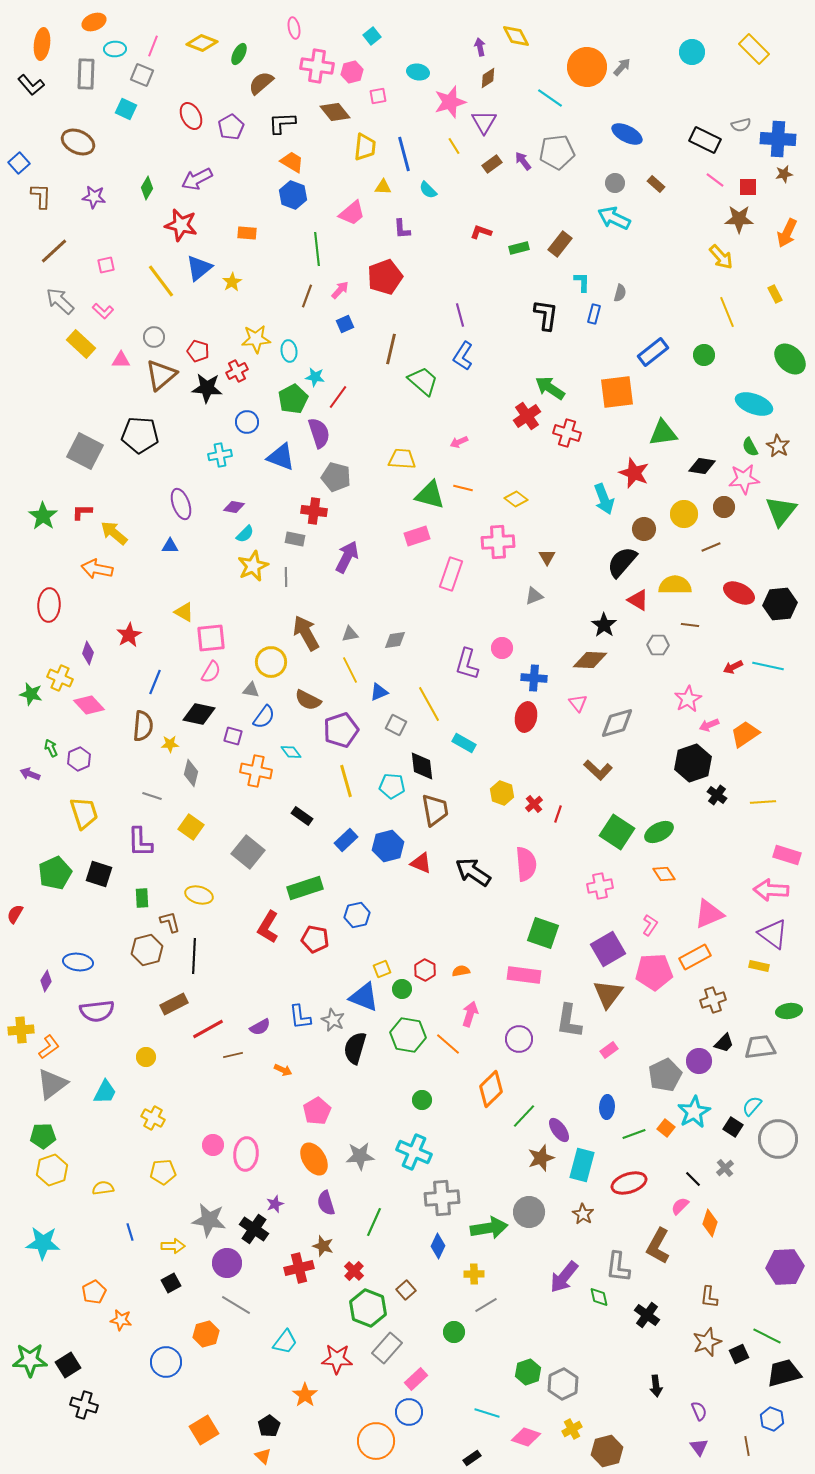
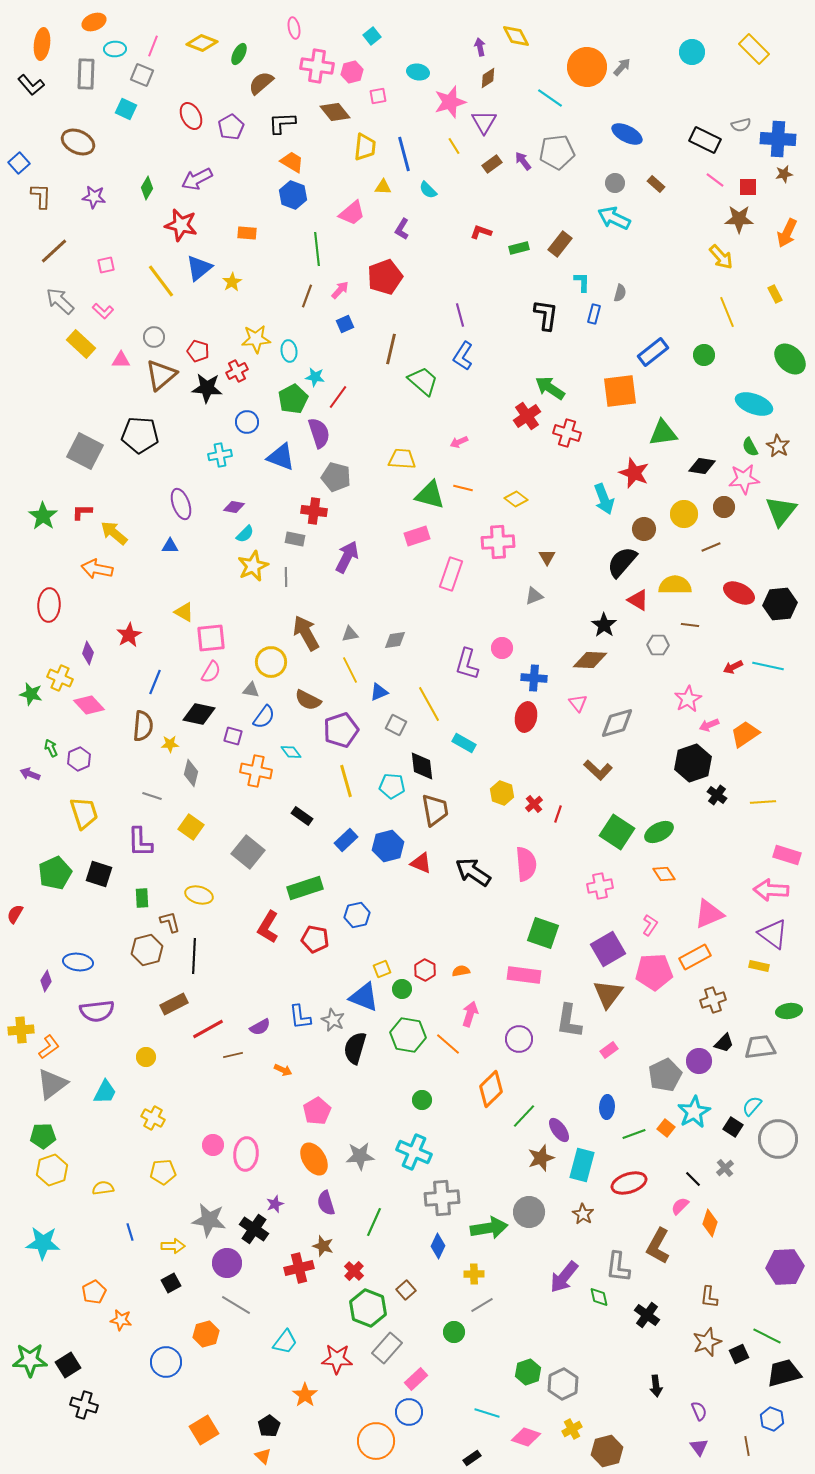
purple L-shape at (402, 229): rotated 35 degrees clockwise
orange square at (617, 392): moved 3 px right, 1 px up
gray line at (486, 1305): moved 4 px left
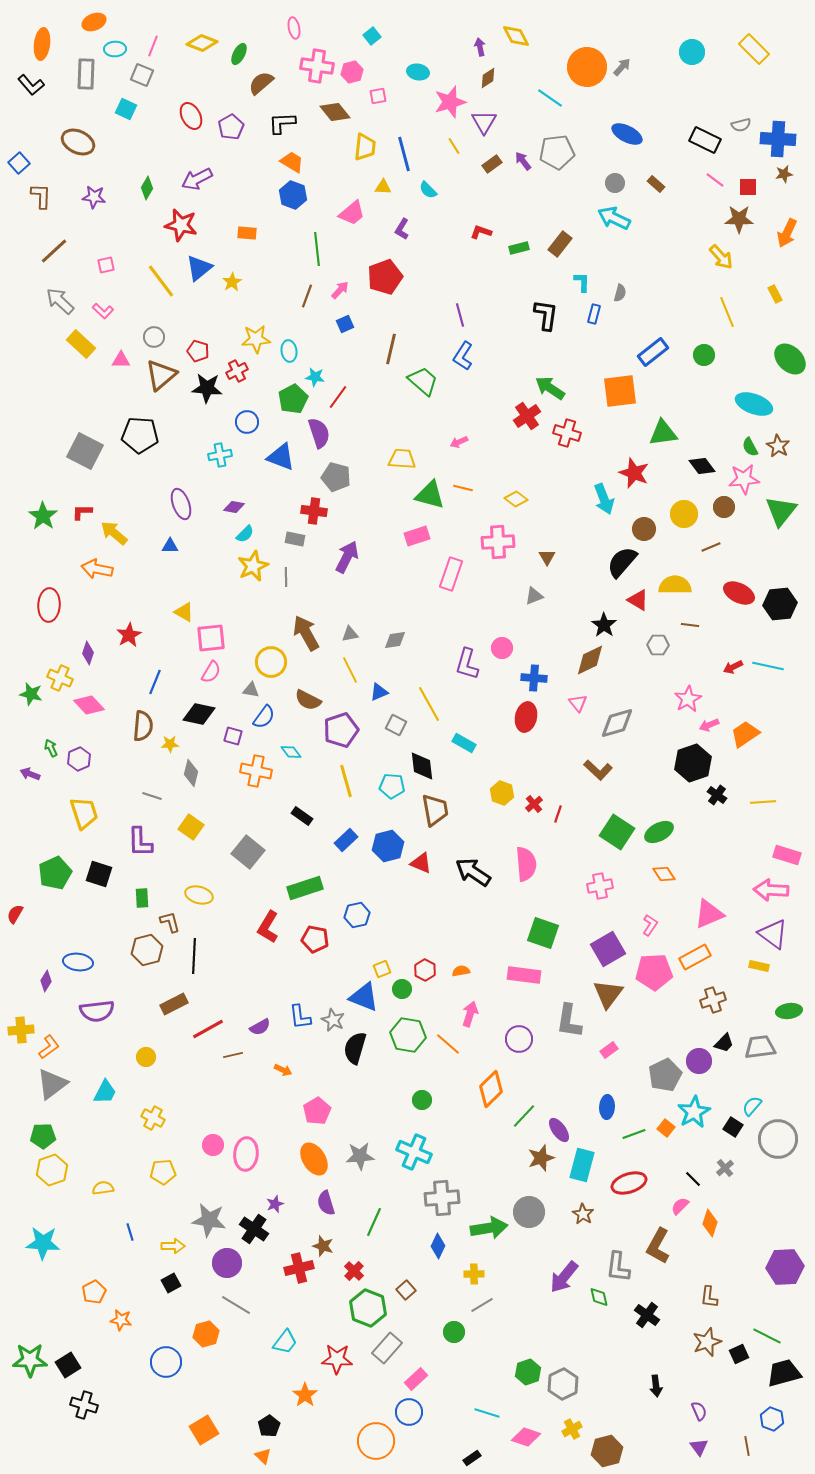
black diamond at (702, 466): rotated 44 degrees clockwise
brown diamond at (590, 660): rotated 28 degrees counterclockwise
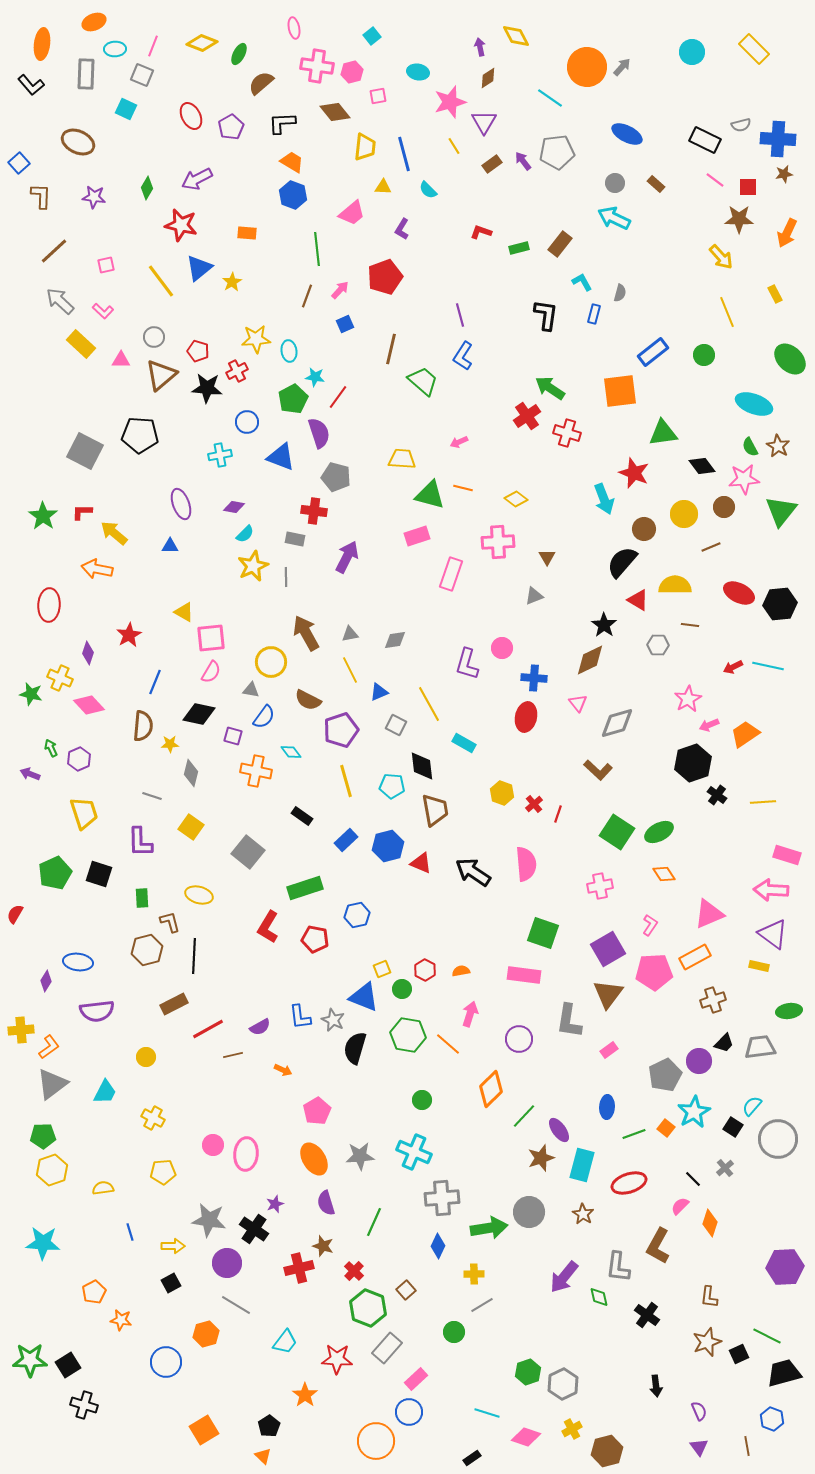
cyan L-shape at (582, 282): rotated 30 degrees counterclockwise
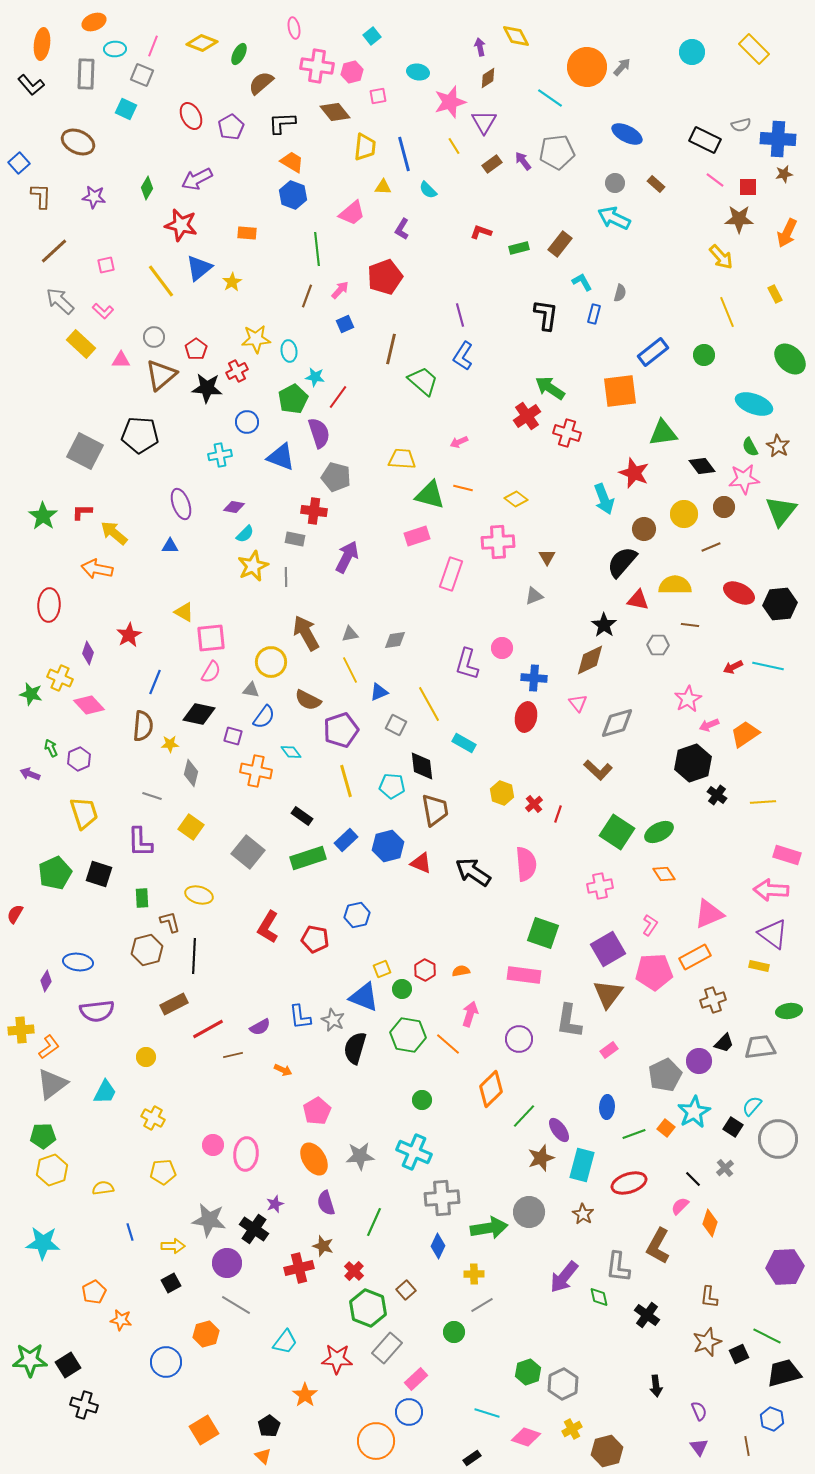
red pentagon at (198, 351): moved 2 px left, 2 px up; rotated 20 degrees clockwise
red triangle at (638, 600): rotated 20 degrees counterclockwise
green rectangle at (305, 888): moved 3 px right, 30 px up
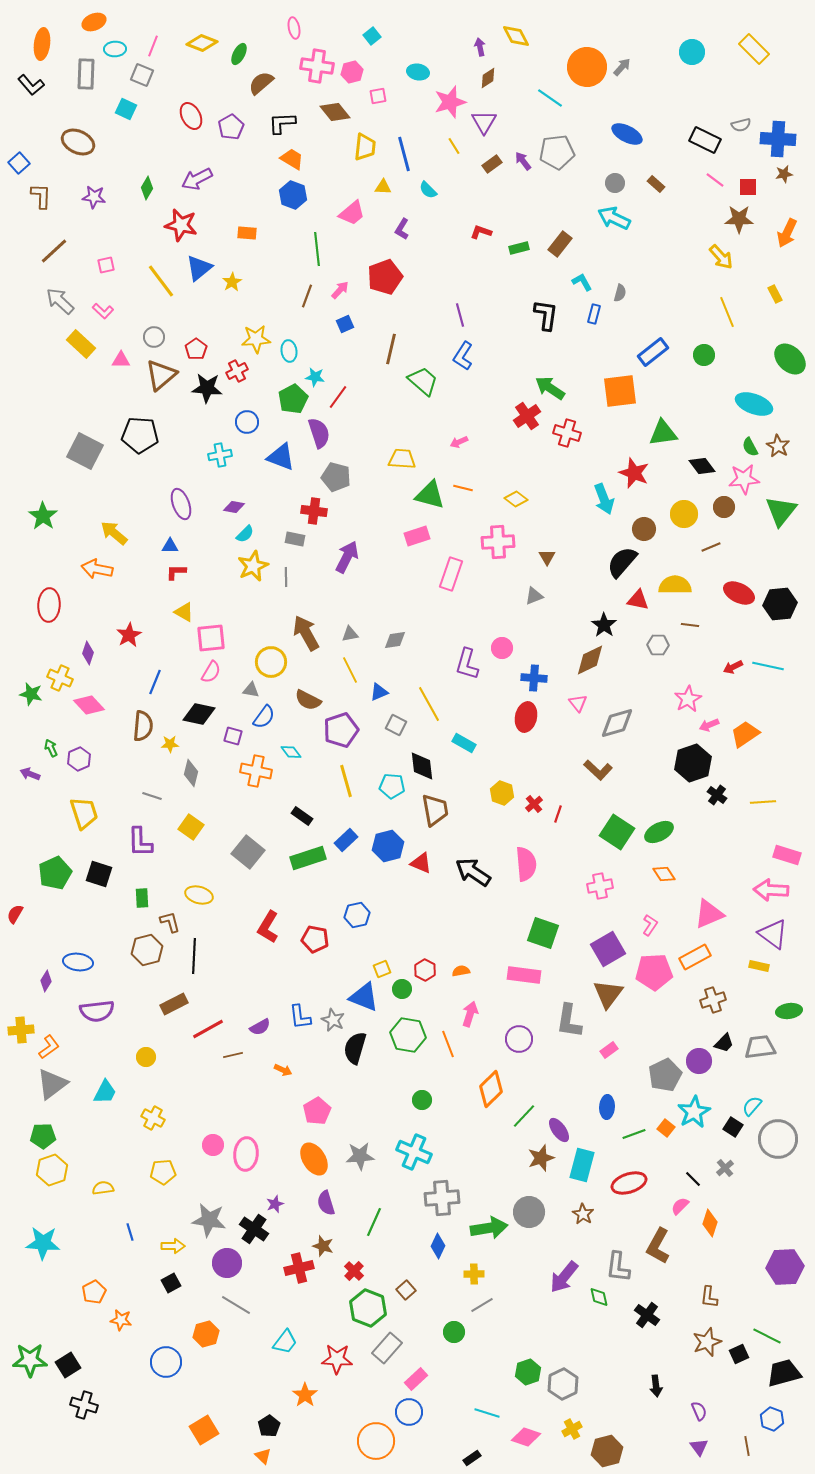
orange trapezoid at (292, 162): moved 3 px up
red L-shape at (82, 512): moved 94 px right, 60 px down
orange line at (448, 1044): rotated 28 degrees clockwise
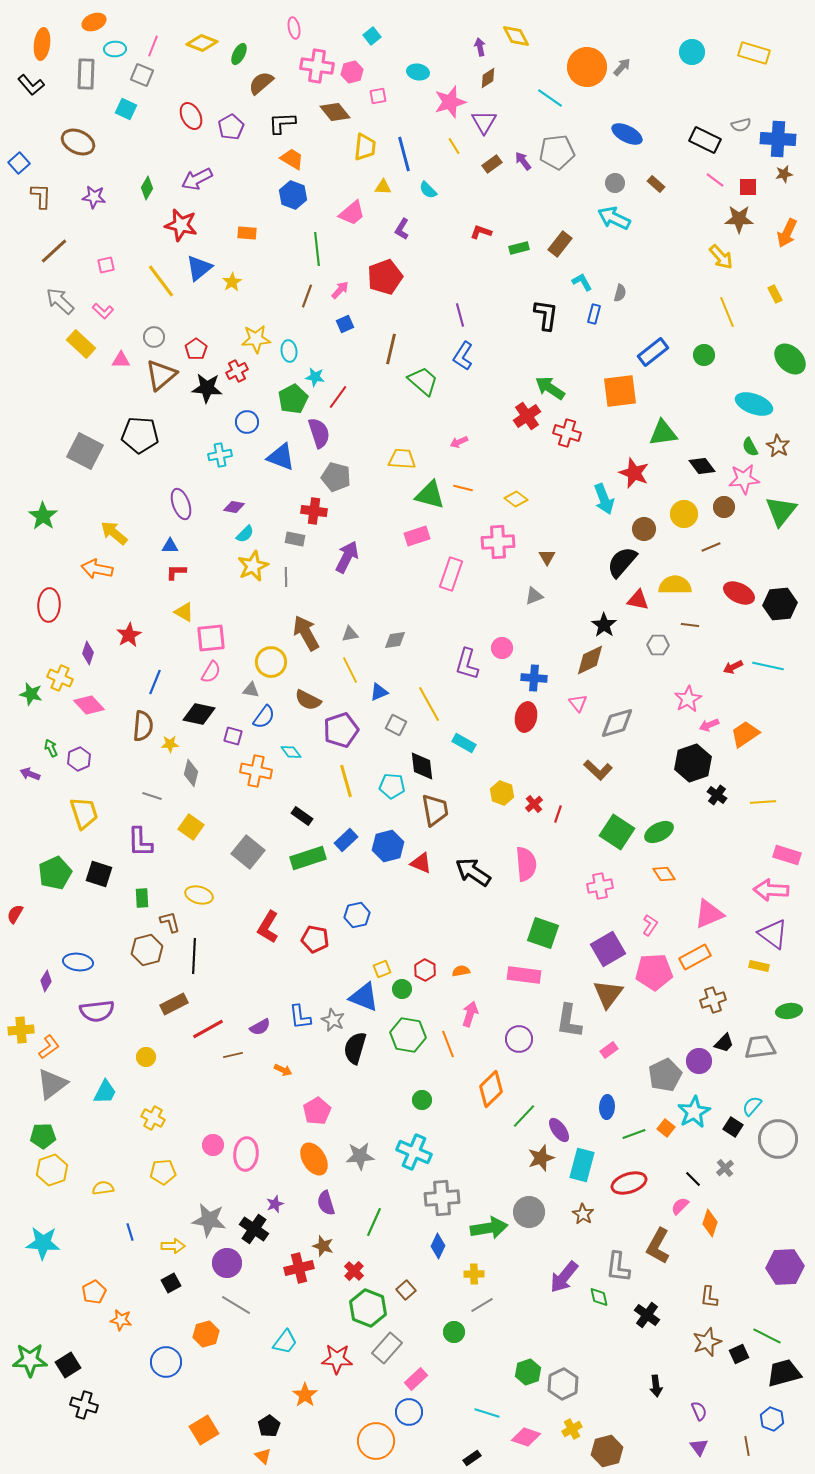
yellow rectangle at (754, 49): moved 4 px down; rotated 28 degrees counterclockwise
